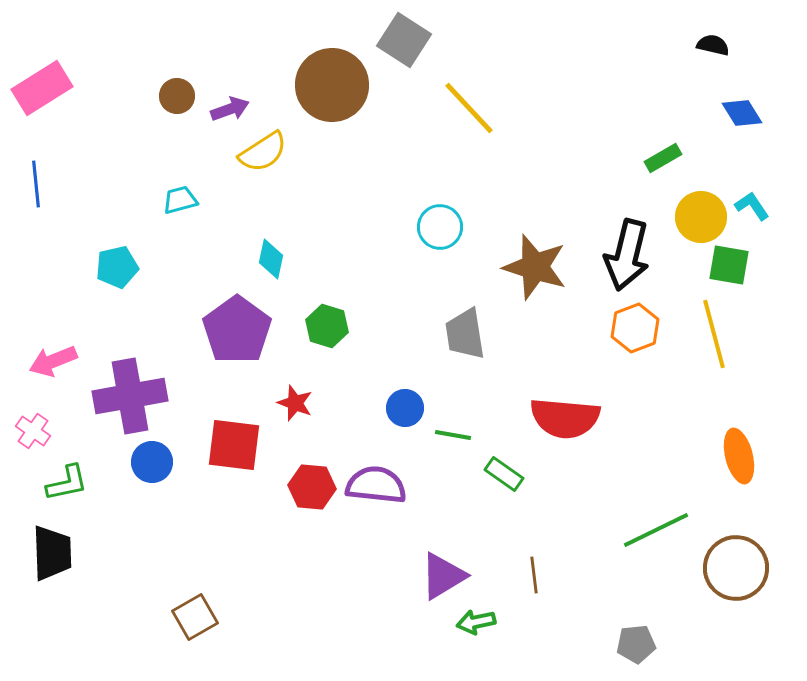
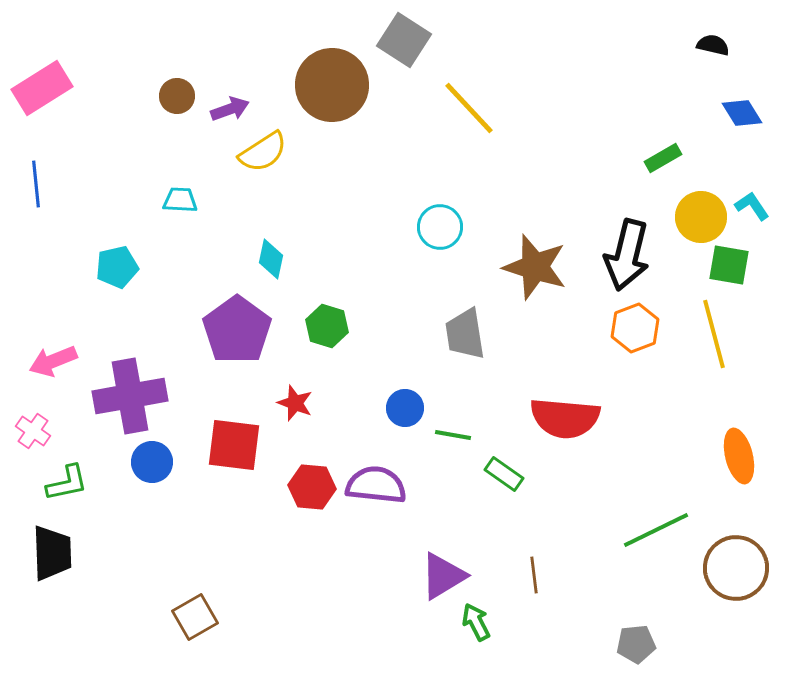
cyan trapezoid at (180, 200): rotated 18 degrees clockwise
green arrow at (476, 622): rotated 75 degrees clockwise
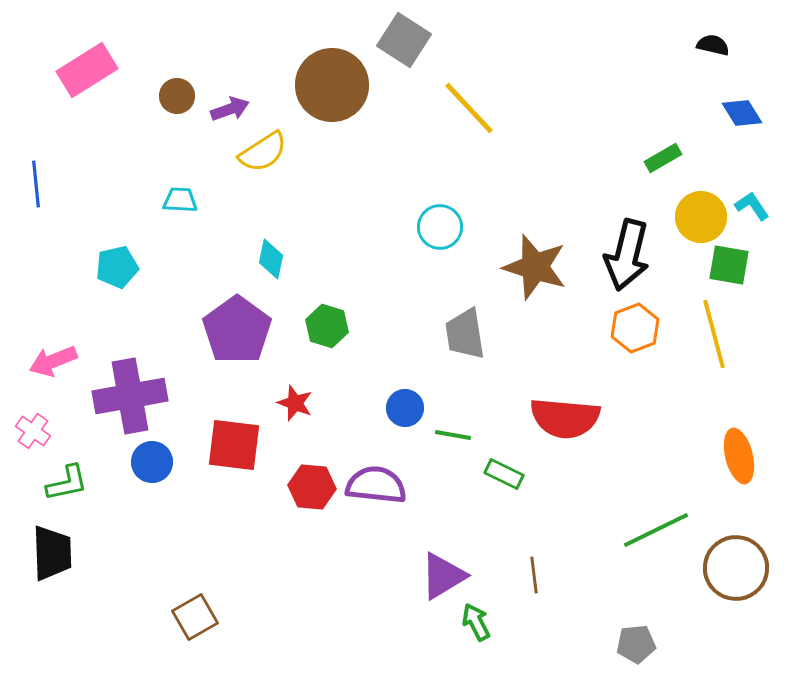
pink rectangle at (42, 88): moved 45 px right, 18 px up
green rectangle at (504, 474): rotated 9 degrees counterclockwise
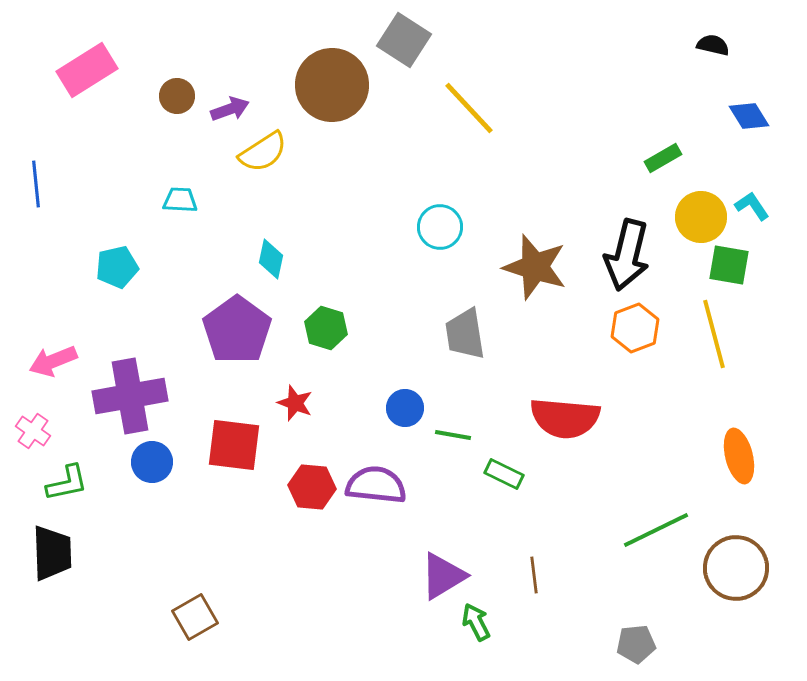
blue diamond at (742, 113): moved 7 px right, 3 px down
green hexagon at (327, 326): moved 1 px left, 2 px down
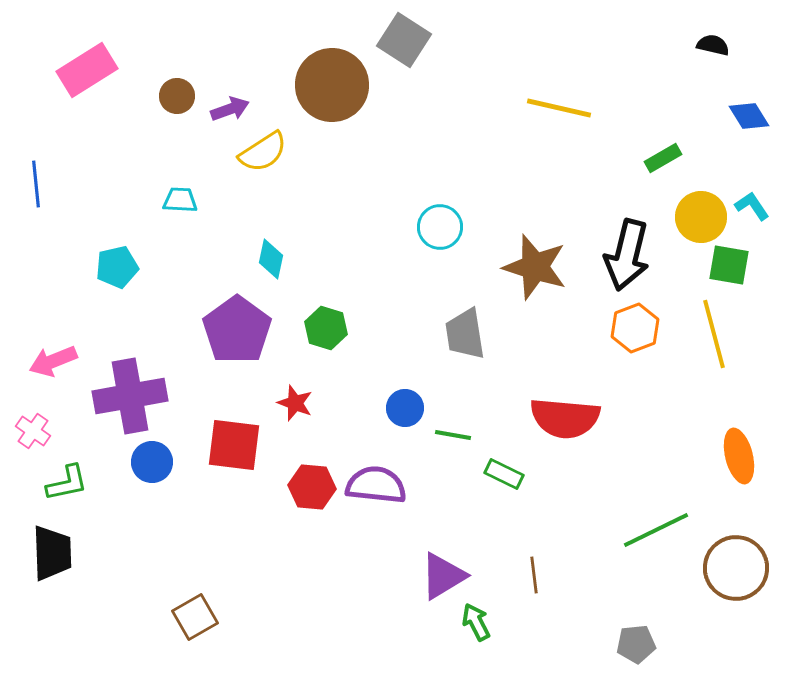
yellow line at (469, 108): moved 90 px right; rotated 34 degrees counterclockwise
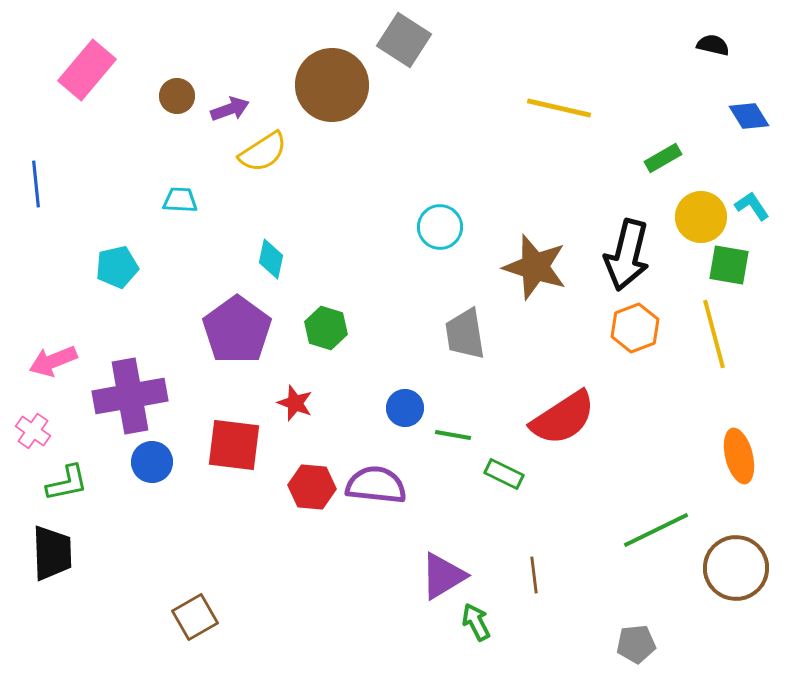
pink rectangle at (87, 70): rotated 18 degrees counterclockwise
red semicircle at (565, 418): moved 2 px left; rotated 38 degrees counterclockwise
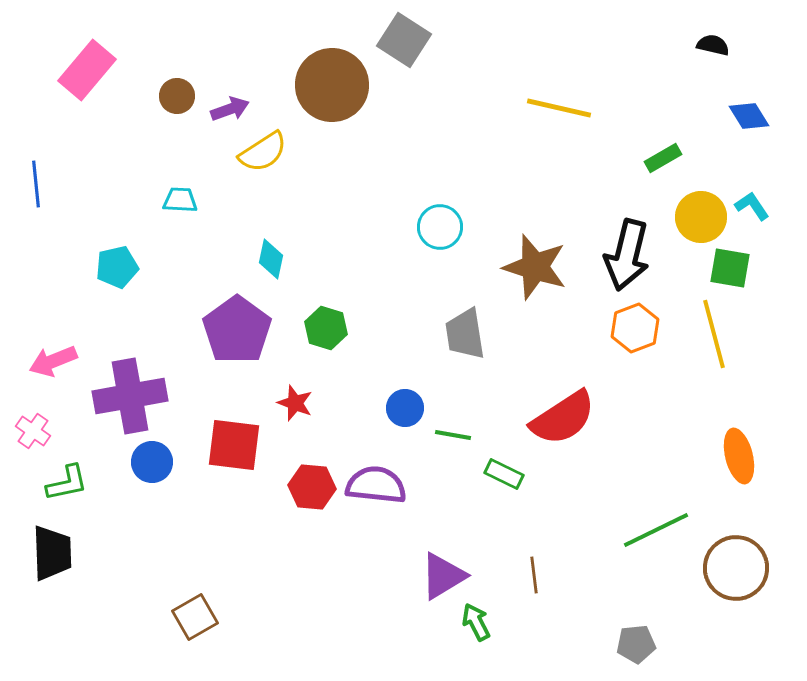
green square at (729, 265): moved 1 px right, 3 px down
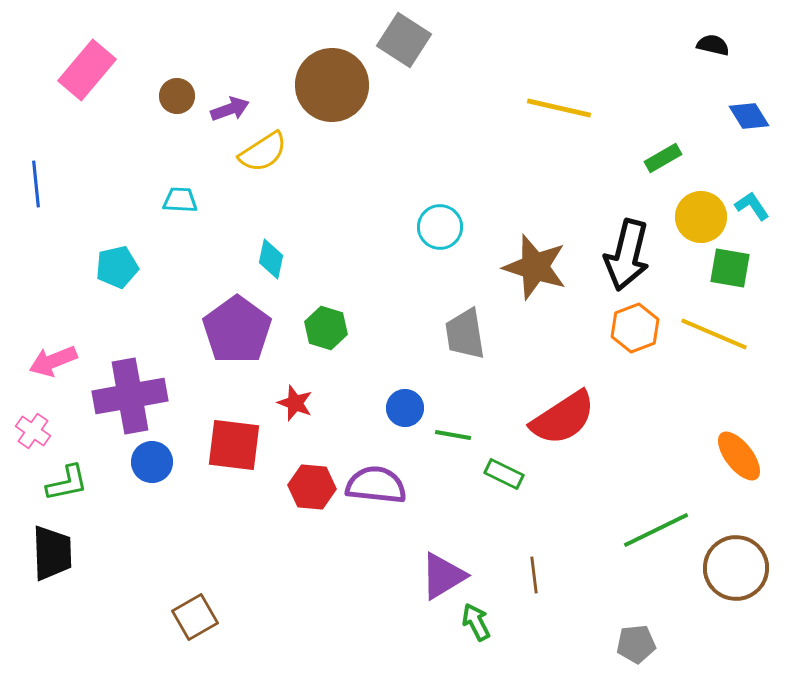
yellow line at (714, 334): rotated 52 degrees counterclockwise
orange ellipse at (739, 456): rotated 24 degrees counterclockwise
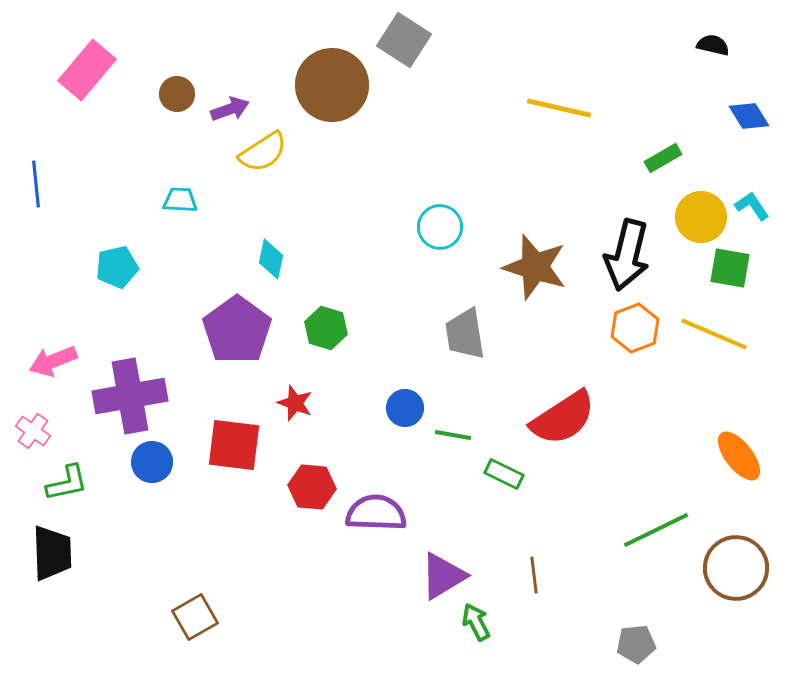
brown circle at (177, 96): moved 2 px up
purple semicircle at (376, 485): moved 28 px down; rotated 4 degrees counterclockwise
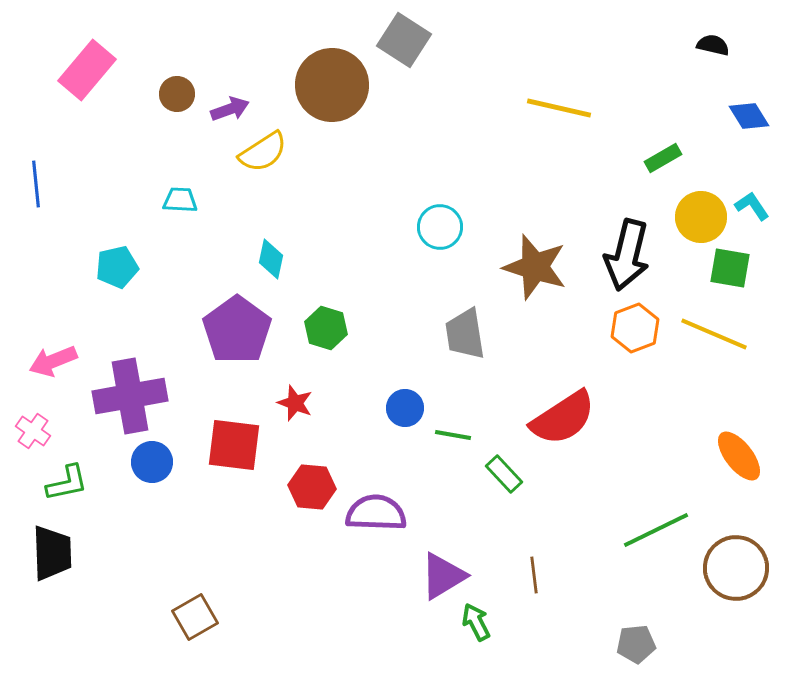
green rectangle at (504, 474): rotated 21 degrees clockwise
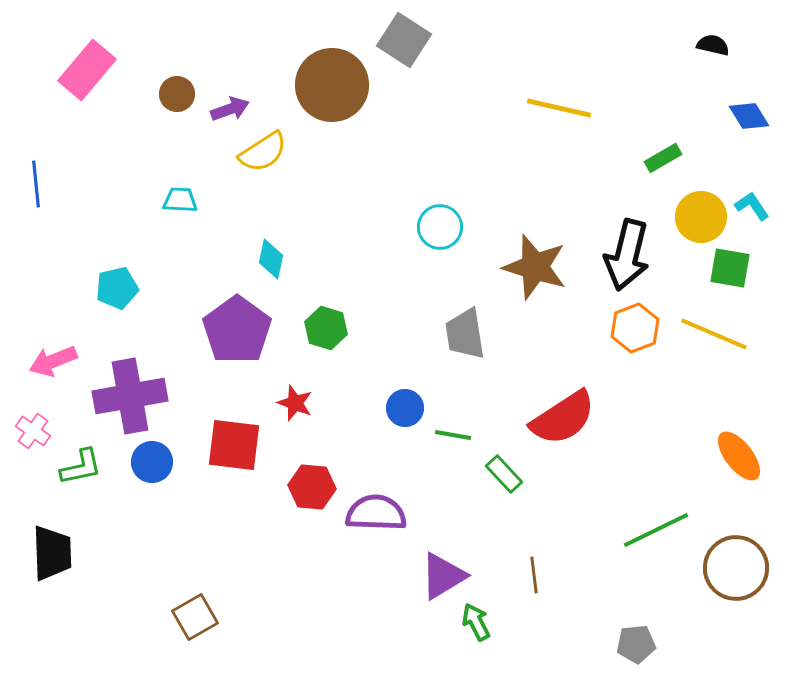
cyan pentagon at (117, 267): moved 21 px down
green L-shape at (67, 483): moved 14 px right, 16 px up
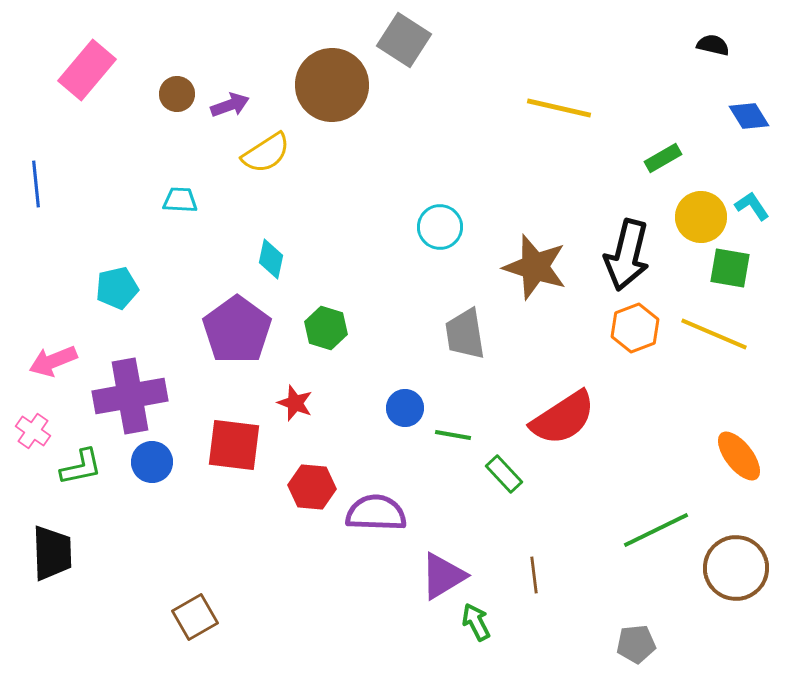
purple arrow at (230, 109): moved 4 px up
yellow semicircle at (263, 152): moved 3 px right, 1 px down
